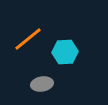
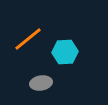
gray ellipse: moved 1 px left, 1 px up
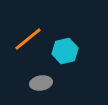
cyan hexagon: moved 1 px up; rotated 10 degrees counterclockwise
